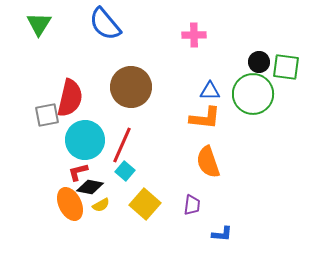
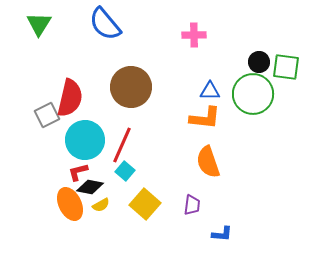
gray square: rotated 15 degrees counterclockwise
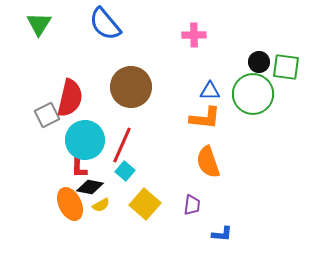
red L-shape: moved 1 px right, 4 px up; rotated 75 degrees counterclockwise
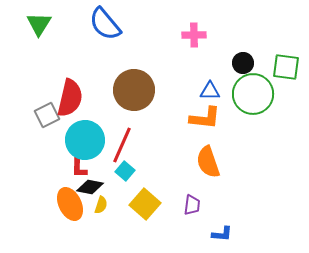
black circle: moved 16 px left, 1 px down
brown circle: moved 3 px right, 3 px down
yellow semicircle: rotated 42 degrees counterclockwise
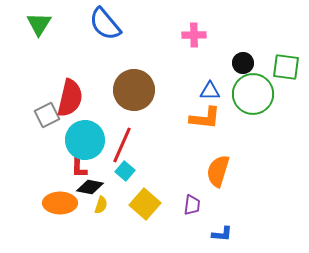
orange semicircle: moved 10 px right, 9 px down; rotated 36 degrees clockwise
orange ellipse: moved 10 px left, 1 px up; rotated 64 degrees counterclockwise
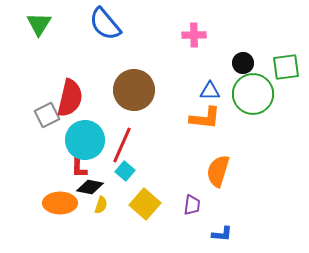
green square: rotated 16 degrees counterclockwise
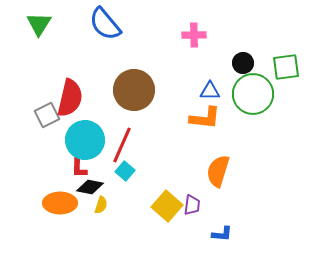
yellow square: moved 22 px right, 2 px down
